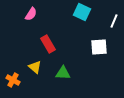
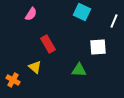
white square: moved 1 px left
green triangle: moved 16 px right, 3 px up
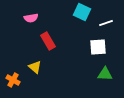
pink semicircle: moved 4 px down; rotated 48 degrees clockwise
white line: moved 8 px left, 2 px down; rotated 48 degrees clockwise
red rectangle: moved 3 px up
green triangle: moved 26 px right, 4 px down
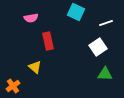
cyan square: moved 6 px left
red rectangle: rotated 18 degrees clockwise
white square: rotated 30 degrees counterclockwise
orange cross: moved 6 px down; rotated 24 degrees clockwise
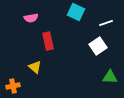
white square: moved 1 px up
green triangle: moved 5 px right, 3 px down
orange cross: rotated 24 degrees clockwise
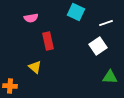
orange cross: moved 3 px left; rotated 16 degrees clockwise
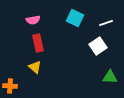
cyan square: moved 1 px left, 6 px down
pink semicircle: moved 2 px right, 2 px down
red rectangle: moved 10 px left, 2 px down
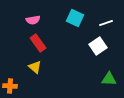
red rectangle: rotated 24 degrees counterclockwise
green triangle: moved 1 px left, 2 px down
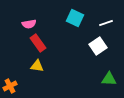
pink semicircle: moved 4 px left, 4 px down
yellow triangle: moved 2 px right, 1 px up; rotated 32 degrees counterclockwise
orange cross: rotated 32 degrees counterclockwise
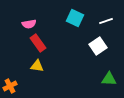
white line: moved 2 px up
